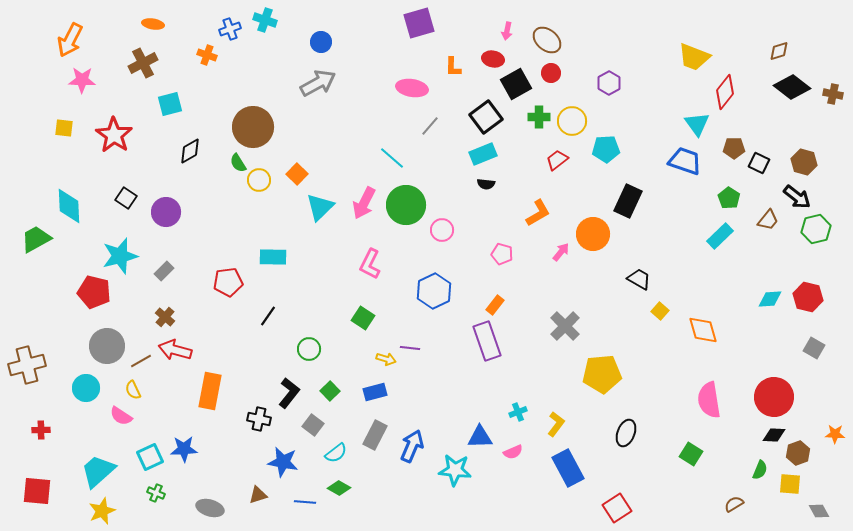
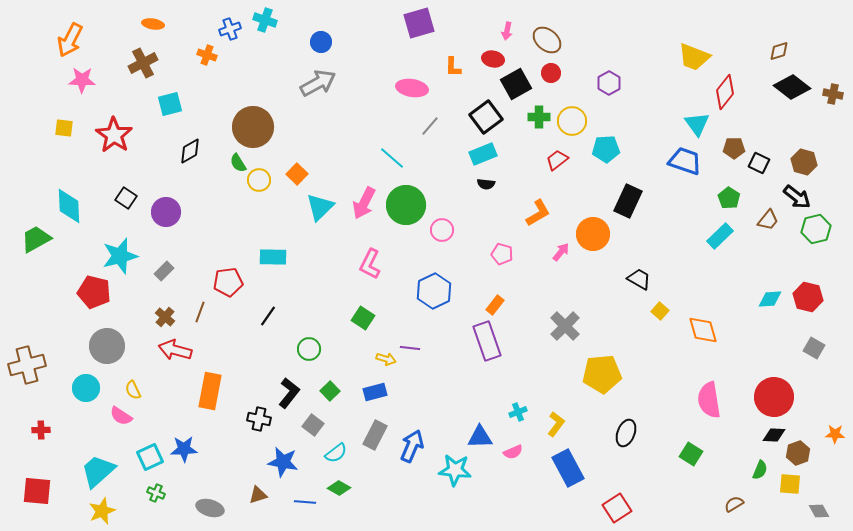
brown line at (141, 361): moved 59 px right, 49 px up; rotated 40 degrees counterclockwise
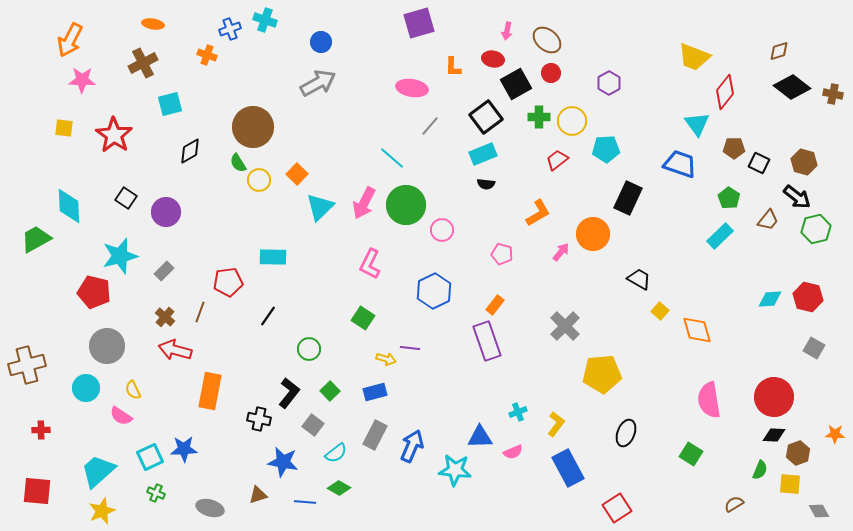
blue trapezoid at (685, 161): moved 5 px left, 3 px down
black rectangle at (628, 201): moved 3 px up
orange diamond at (703, 330): moved 6 px left
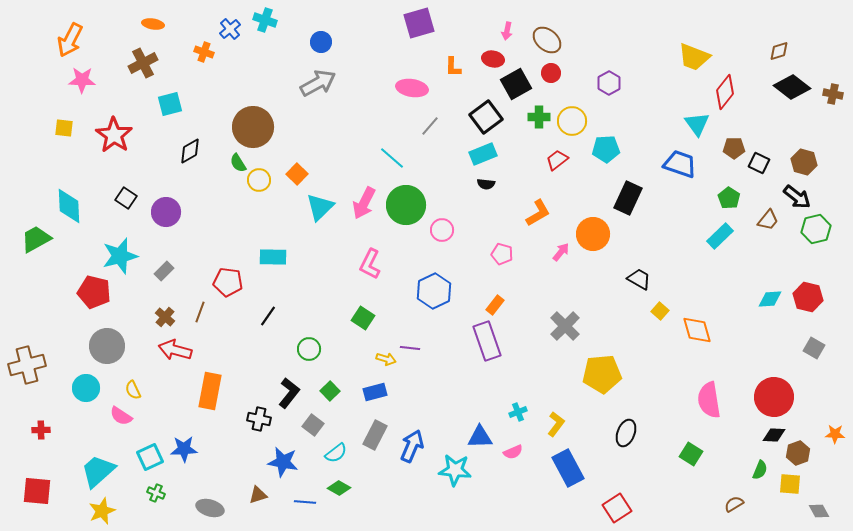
blue cross at (230, 29): rotated 20 degrees counterclockwise
orange cross at (207, 55): moved 3 px left, 3 px up
red pentagon at (228, 282): rotated 16 degrees clockwise
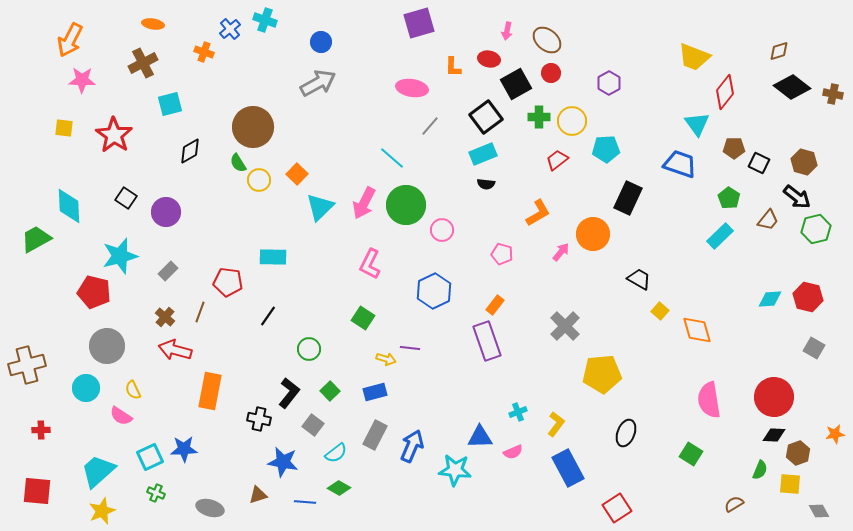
red ellipse at (493, 59): moved 4 px left
gray rectangle at (164, 271): moved 4 px right
orange star at (835, 434): rotated 12 degrees counterclockwise
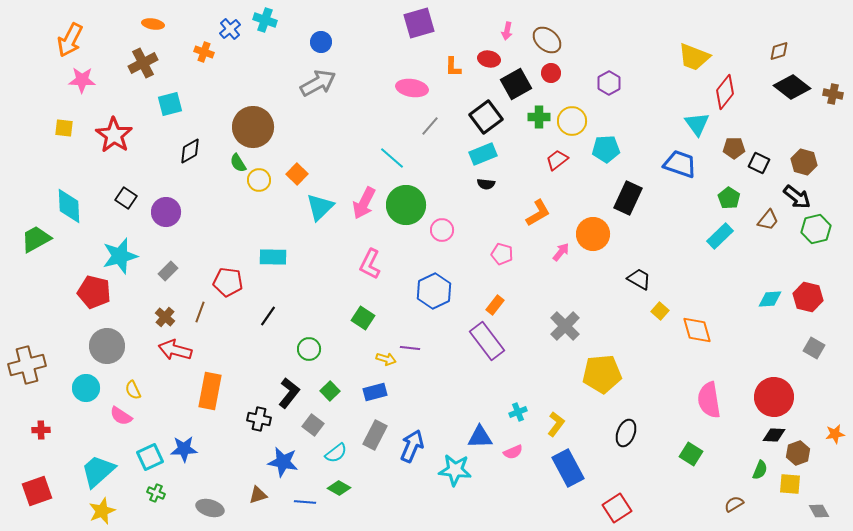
purple rectangle at (487, 341): rotated 18 degrees counterclockwise
red square at (37, 491): rotated 24 degrees counterclockwise
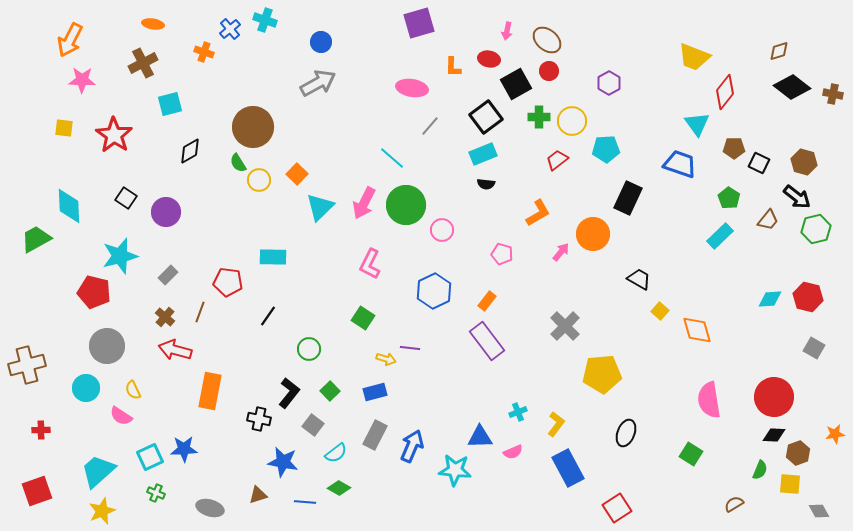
red circle at (551, 73): moved 2 px left, 2 px up
gray rectangle at (168, 271): moved 4 px down
orange rectangle at (495, 305): moved 8 px left, 4 px up
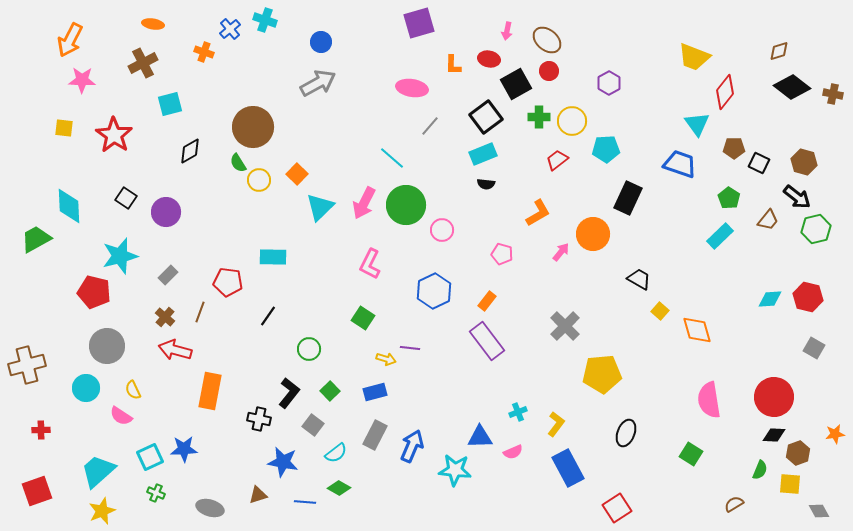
orange L-shape at (453, 67): moved 2 px up
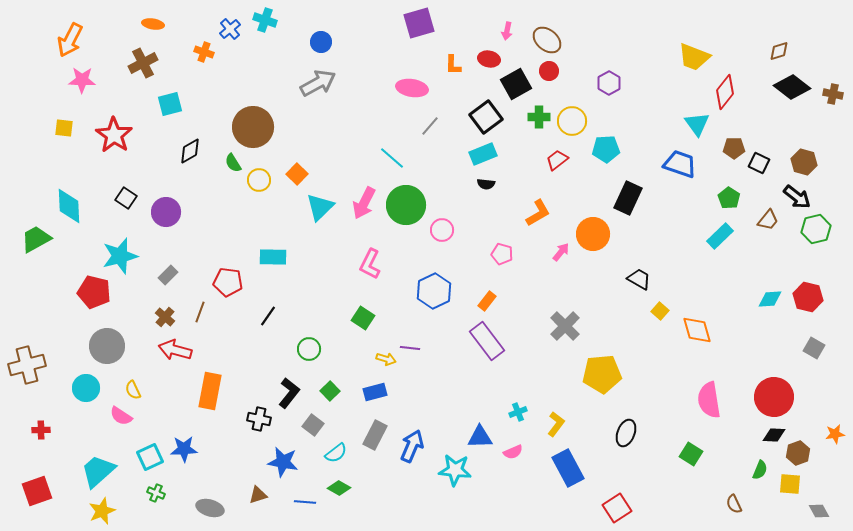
green semicircle at (238, 163): moved 5 px left
brown semicircle at (734, 504): rotated 84 degrees counterclockwise
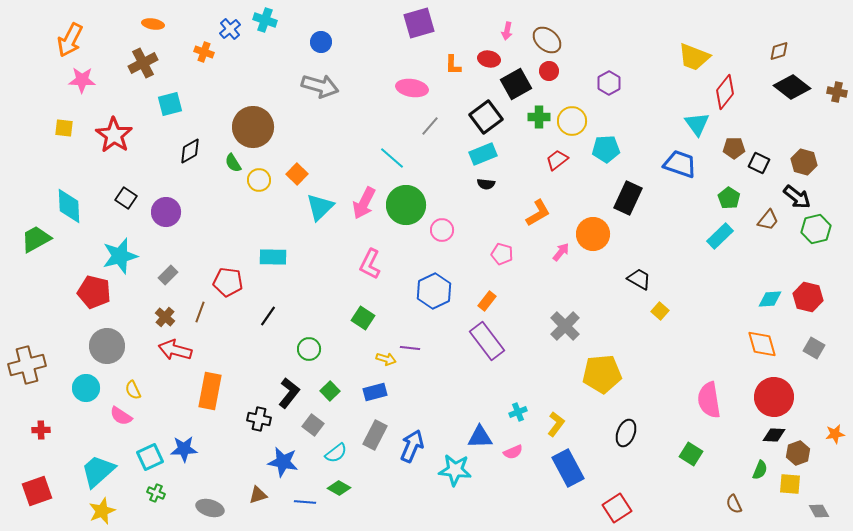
gray arrow at (318, 83): moved 2 px right, 3 px down; rotated 45 degrees clockwise
brown cross at (833, 94): moved 4 px right, 2 px up
orange diamond at (697, 330): moved 65 px right, 14 px down
